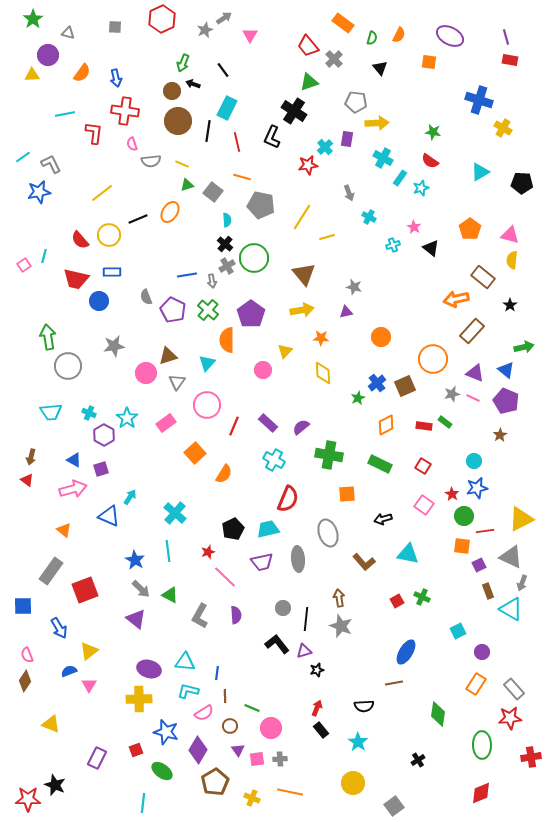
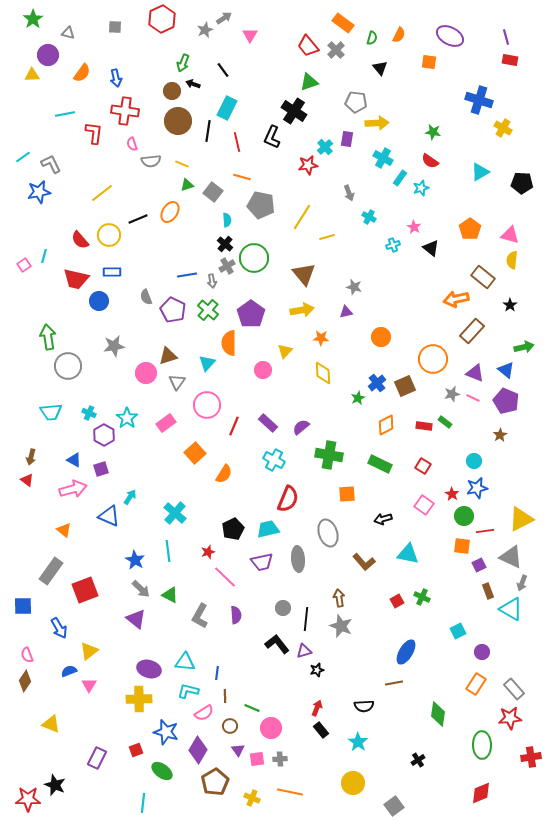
gray cross at (334, 59): moved 2 px right, 9 px up
orange semicircle at (227, 340): moved 2 px right, 3 px down
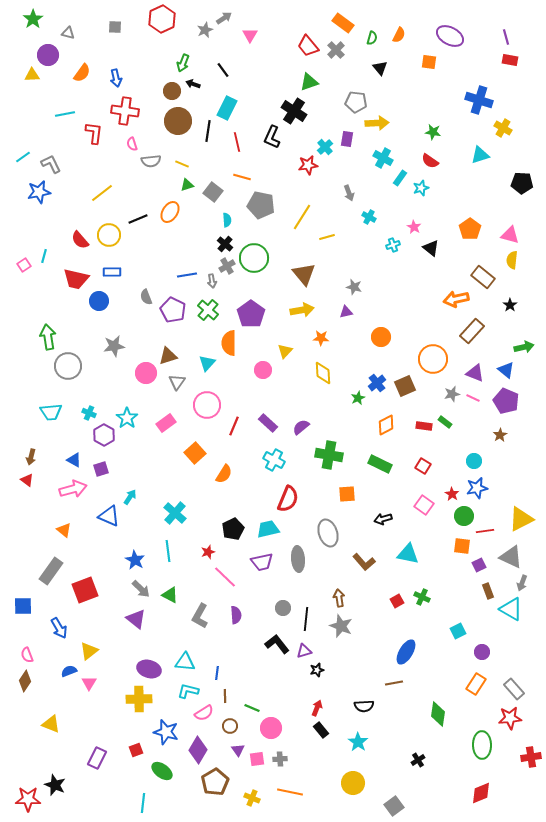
cyan triangle at (480, 172): moved 17 px up; rotated 12 degrees clockwise
pink triangle at (89, 685): moved 2 px up
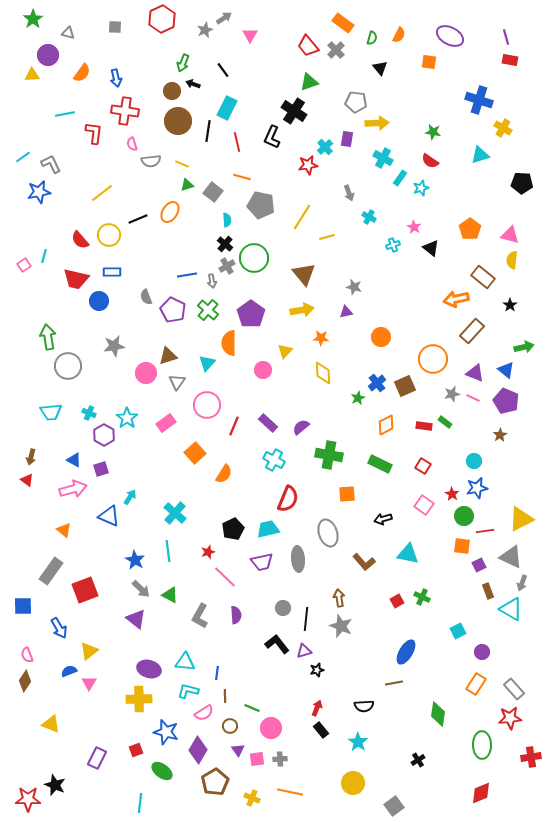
cyan line at (143, 803): moved 3 px left
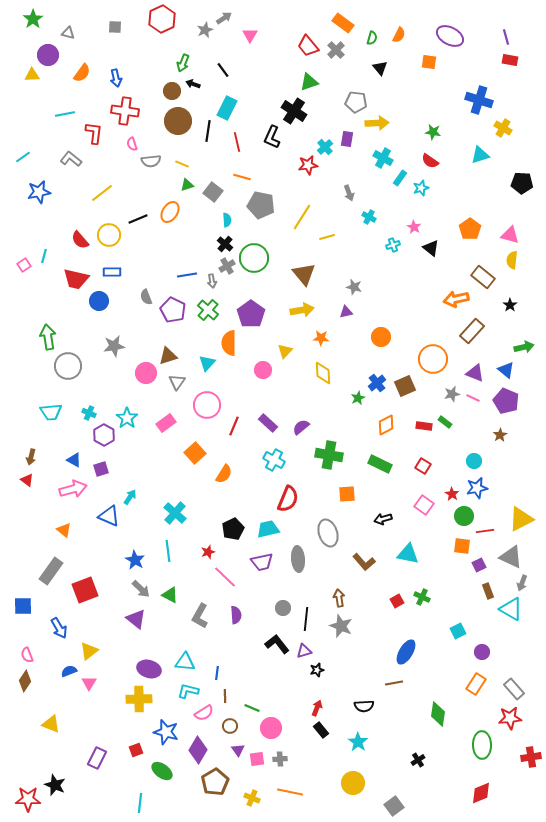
gray L-shape at (51, 164): moved 20 px right, 5 px up; rotated 25 degrees counterclockwise
